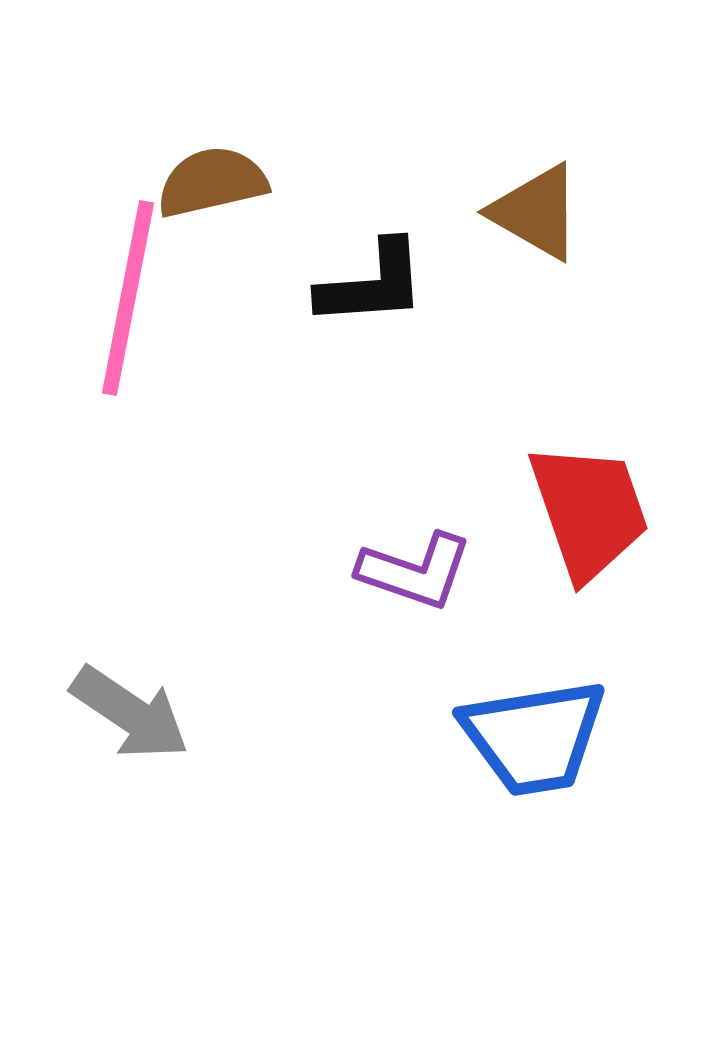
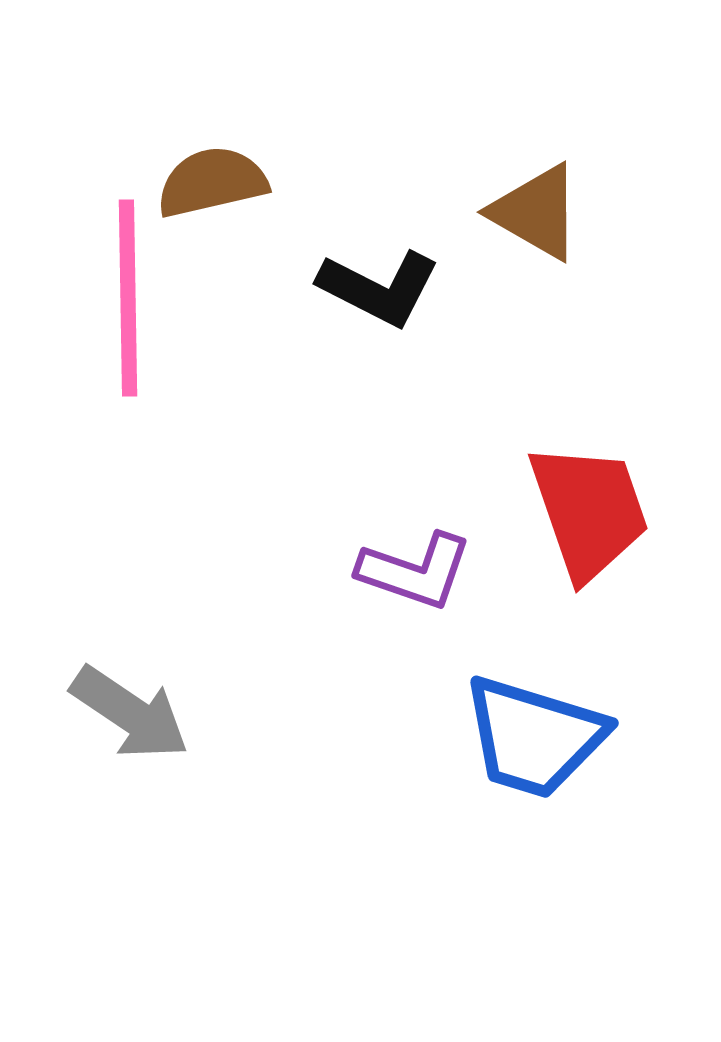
black L-shape: moved 7 px right, 4 px down; rotated 31 degrees clockwise
pink line: rotated 12 degrees counterclockwise
blue trapezoid: rotated 26 degrees clockwise
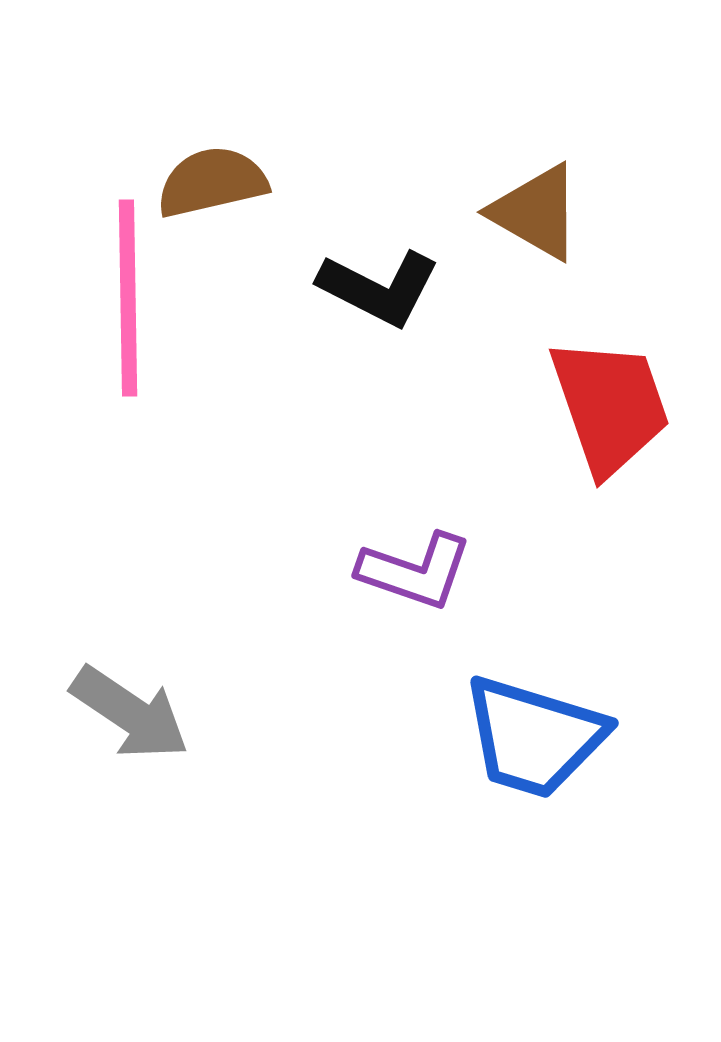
red trapezoid: moved 21 px right, 105 px up
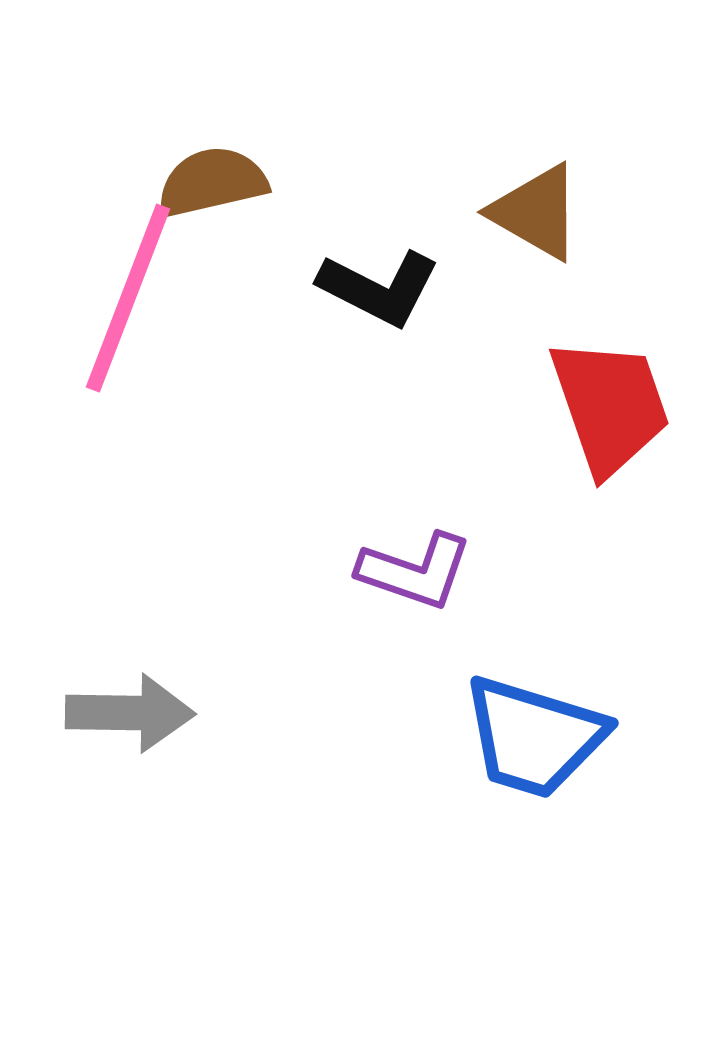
pink line: rotated 22 degrees clockwise
gray arrow: rotated 33 degrees counterclockwise
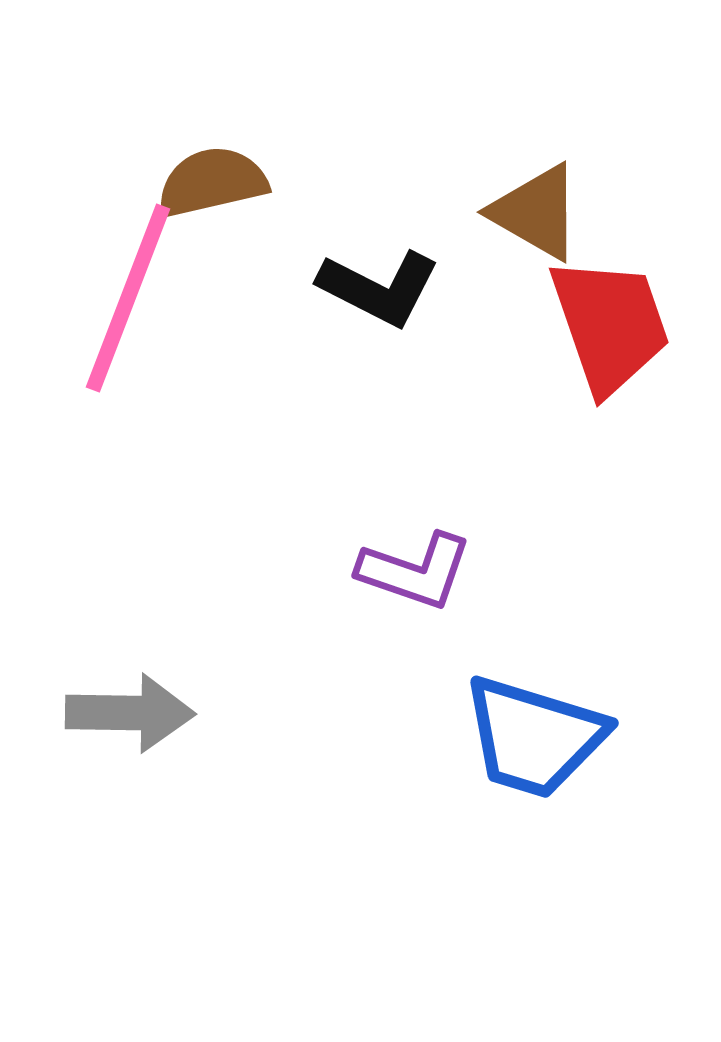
red trapezoid: moved 81 px up
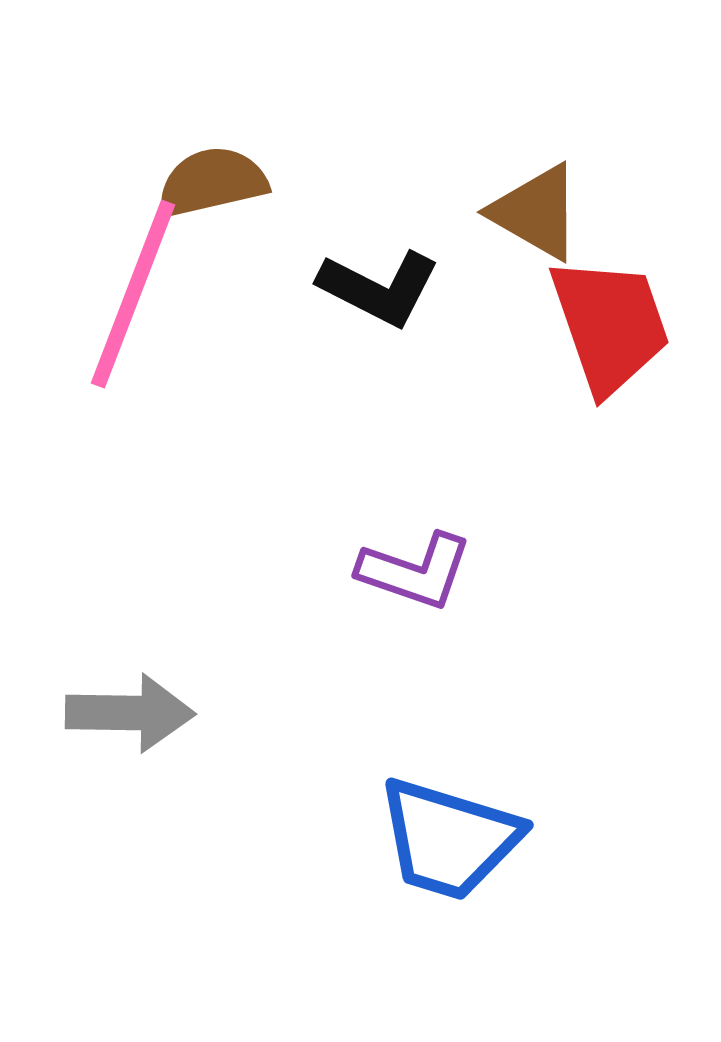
pink line: moved 5 px right, 4 px up
blue trapezoid: moved 85 px left, 102 px down
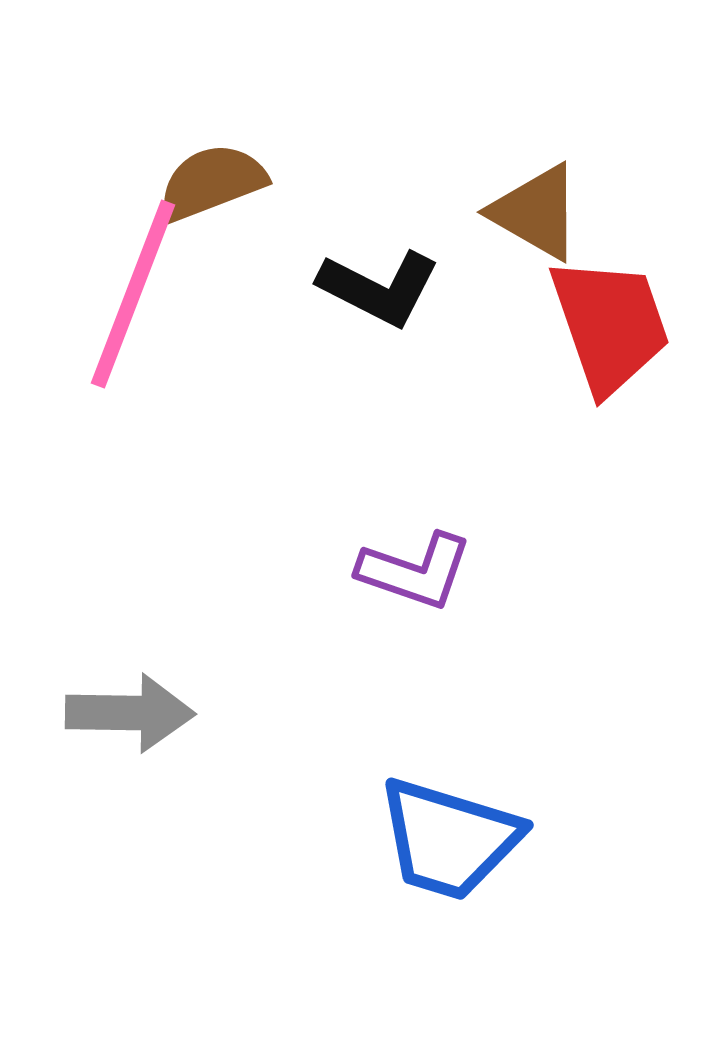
brown semicircle: rotated 8 degrees counterclockwise
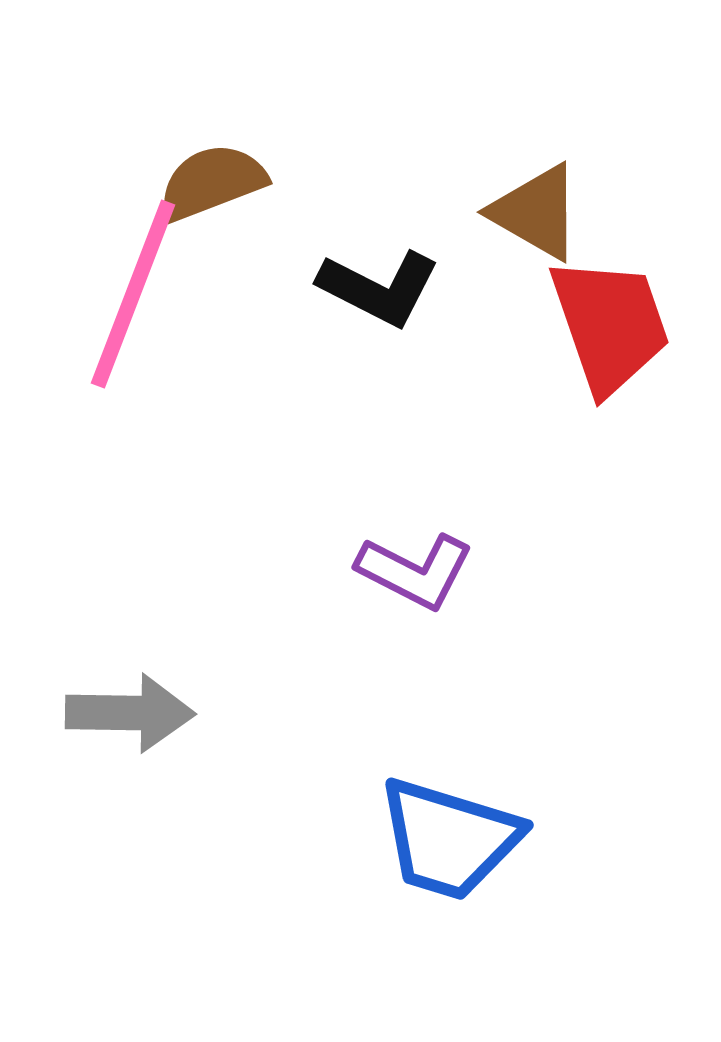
purple L-shape: rotated 8 degrees clockwise
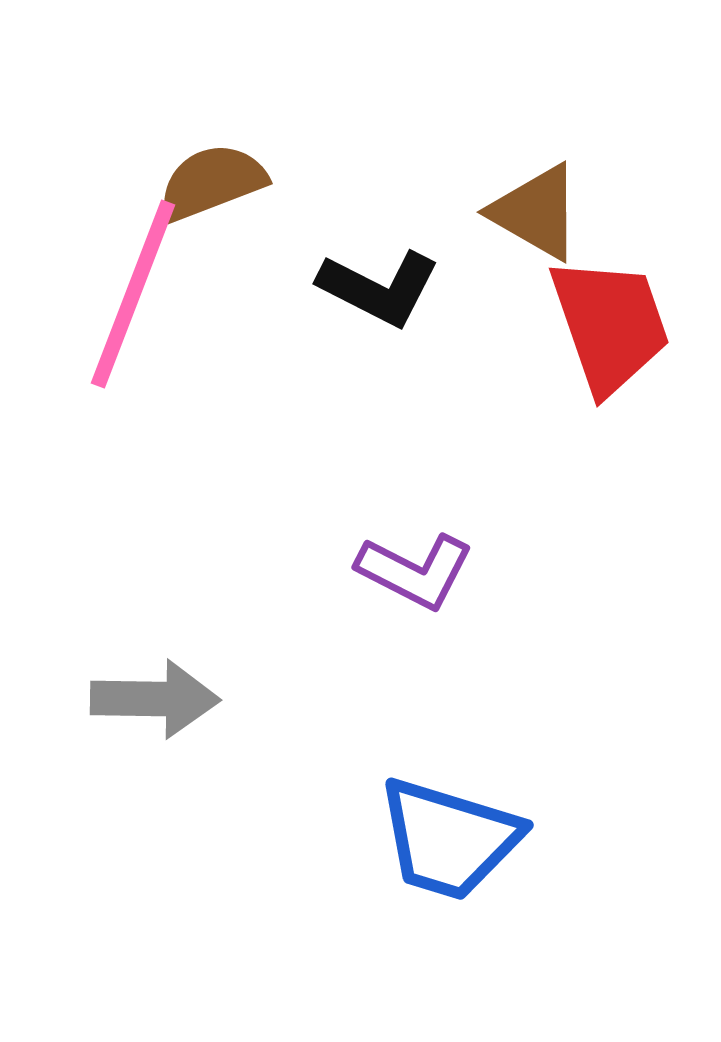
gray arrow: moved 25 px right, 14 px up
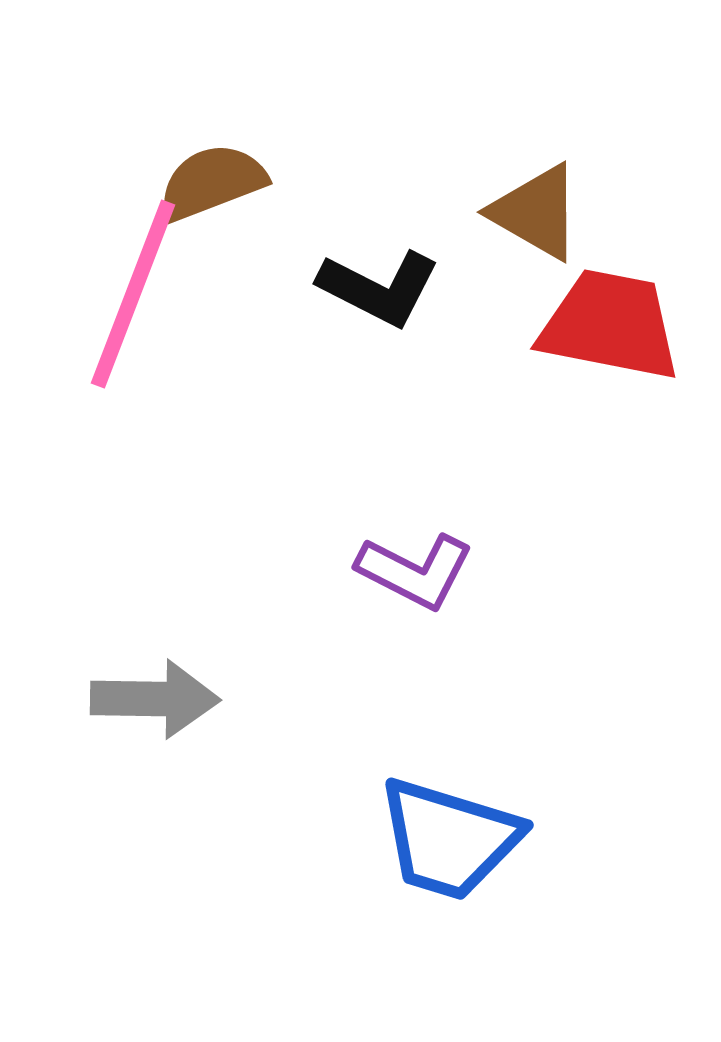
red trapezoid: rotated 60 degrees counterclockwise
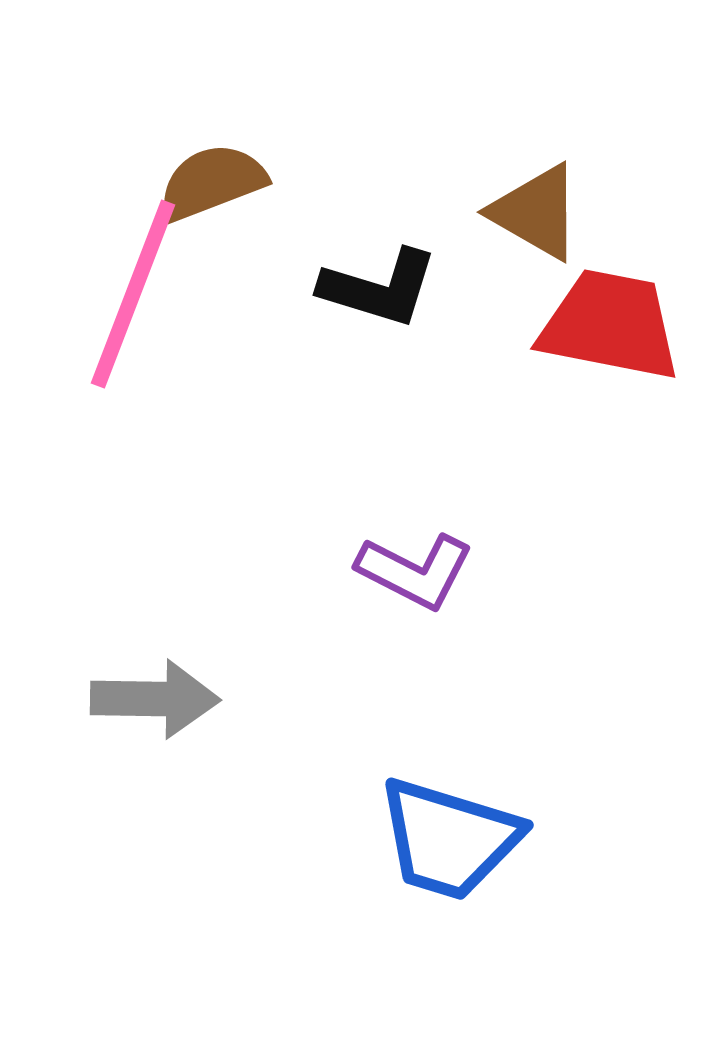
black L-shape: rotated 10 degrees counterclockwise
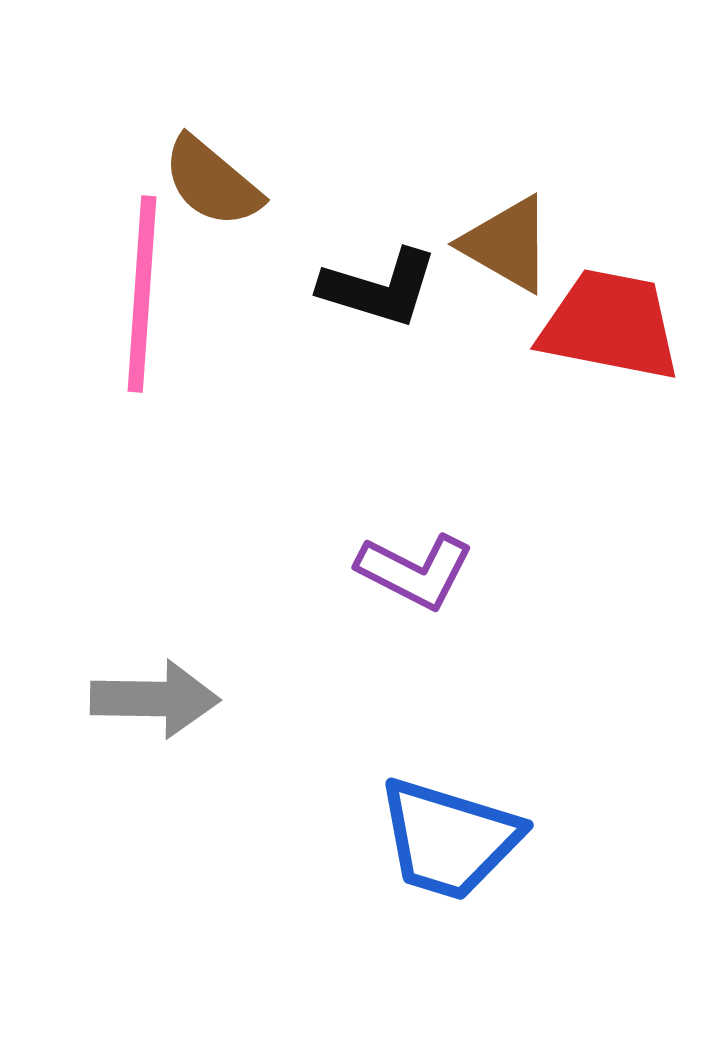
brown semicircle: rotated 119 degrees counterclockwise
brown triangle: moved 29 px left, 32 px down
pink line: moved 9 px right; rotated 17 degrees counterclockwise
